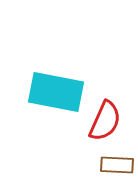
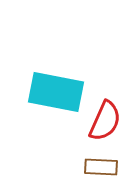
brown rectangle: moved 16 px left, 2 px down
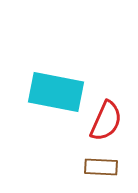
red semicircle: moved 1 px right
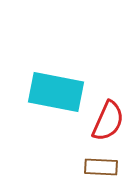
red semicircle: moved 2 px right
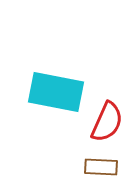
red semicircle: moved 1 px left, 1 px down
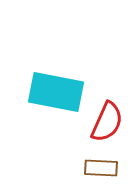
brown rectangle: moved 1 px down
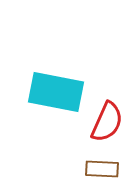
brown rectangle: moved 1 px right, 1 px down
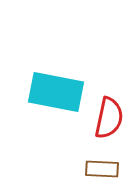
red semicircle: moved 2 px right, 4 px up; rotated 12 degrees counterclockwise
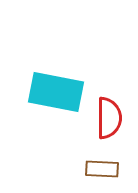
red semicircle: rotated 12 degrees counterclockwise
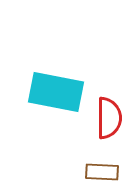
brown rectangle: moved 3 px down
